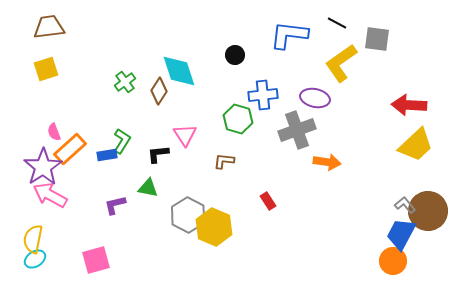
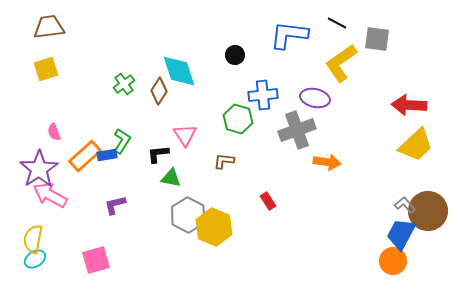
green cross: moved 1 px left, 2 px down
orange rectangle: moved 15 px right, 7 px down
purple star: moved 4 px left, 2 px down
green triangle: moved 23 px right, 10 px up
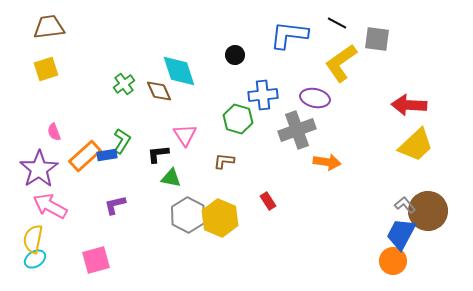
brown diamond: rotated 56 degrees counterclockwise
pink arrow: moved 11 px down
yellow hexagon: moved 6 px right, 9 px up
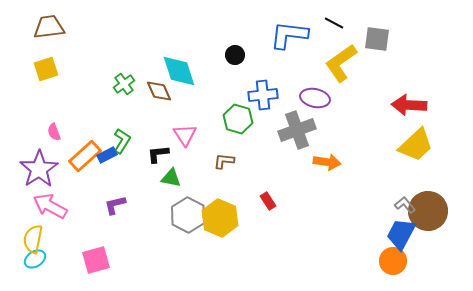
black line: moved 3 px left
blue rectangle: rotated 18 degrees counterclockwise
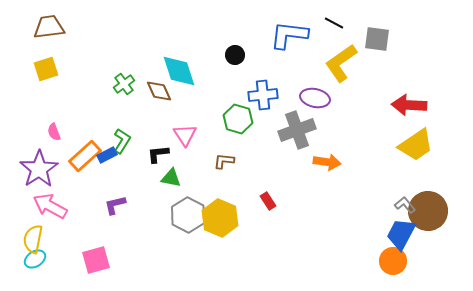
yellow trapezoid: rotated 9 degrees clockwise
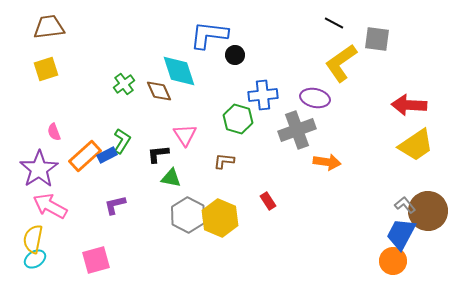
blue L-shape: moved 80 px left
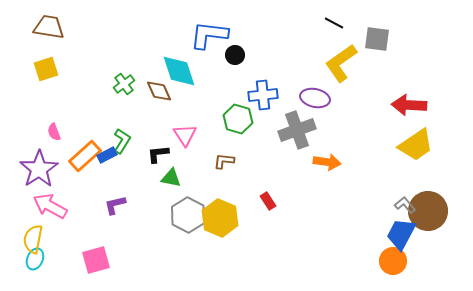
brown trapezoid: rotated 16 degrees clockwise
cyan ellipse: rotated 35 degrees counterclockwise
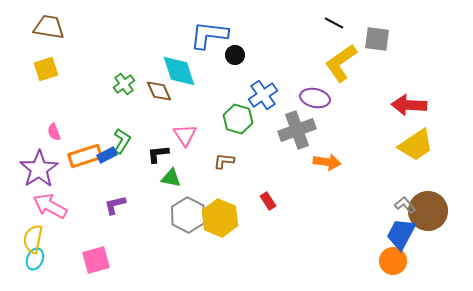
blue cross: rotated 28 degrees counterclockwise
orange rectangle: rotated 24 degrees clockwise
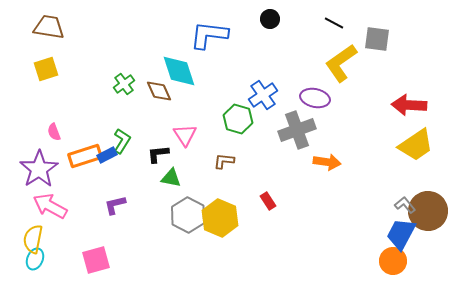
black circle: moved 35 px right, 36 px up
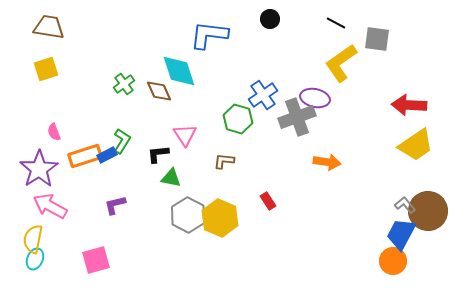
black line: moved 2 px right
gray cross: moved 13 px up
